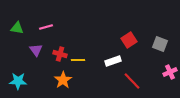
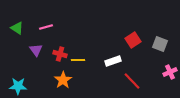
green triangle: rotated 24 degrees clockwise
red square: moved 4 px right
cyan star: moved 5 px down
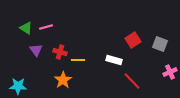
green triangle: moved 9 px right
red cross: moved 2 px up
white rectangle: moved 1 px right, 1 px up; rotated 35 degrees clockwise
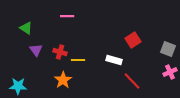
pink line: moved 21 px right, 11 px up; rotated 16 degrees clockwise
gray square: moved 8 px right, 5 px down
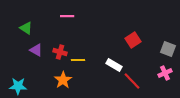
purple triangle: rotated 24 degrees counterclockwise
white rectangle: moved 5 px down; rotated 14 degrees clockwise
pink cross: moved 5 px left, 1 px down
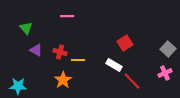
green triangle: rotated 16 degrees clockwise
red square: moved 8 px left, 3 px down
gray square: rotated 21 degrees clockwise
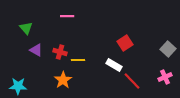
pink cross: moved 4 px down
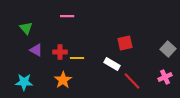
red square: rotated 21 degrees clockwise
red cross: rotated 16 degrees counterclockwise
yellow line: moved 1 px left, 2 px up
white rectangle: moved 2 px left, 1 px up
cyan star: moved 6 px right, 4 px up
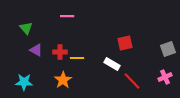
gray square: rotated 28 degrees clockwise
